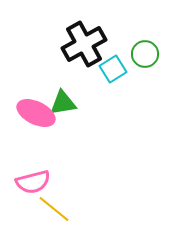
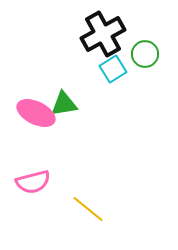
black cross: moved 19 px right, 10 px up
green triangle: moved 1 px right, 1 px down
yellow line: moved 34 px right
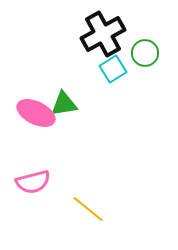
green circle: moved 1 px up
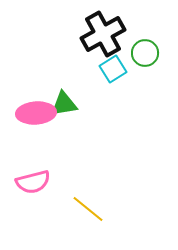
pink ellipse: rotated 30 degrees counterclockwise
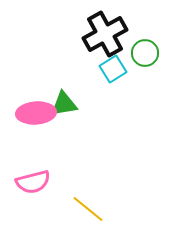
black cross: moved 2 px right
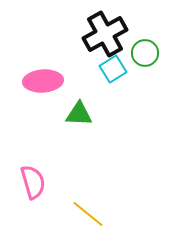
green triangle: moved 15 px right, 10 px down; rotated 12 degrees clockwise
pink ellipse: moved 7 px right, 32 px up
pink semicircle: rotated 92 degrees counterclockwise
yellow line: moved 5 px down
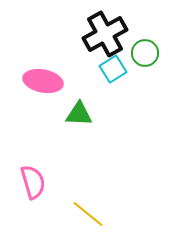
pink ellipse: rotated 15 degrees clockwise
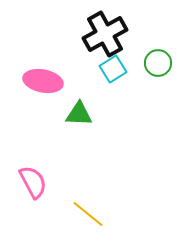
green circle: moved 13 px right, 10 px down
pink semicircle: rotated 12 degrees counterclockwise
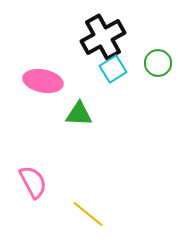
black cross: moved 2 px left, 3 px down
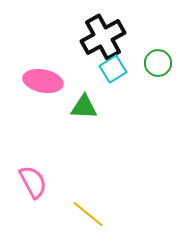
green triangle: moved 5 px right, 7 px up
